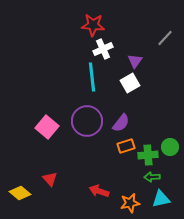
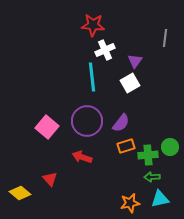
gray line: rotated 36 degrees counterclockwise
white cross: moved 2 px right, 1 px down
red arrow: moved 17 px left, 34 px up
cyan triangle: moved 1 px left
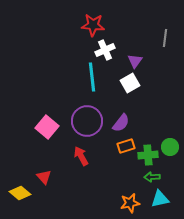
red arrow: moved 1 px left, 1 px up; rotated 42 degrees clockwise
red triangle: moved 6 px left, 2 px up
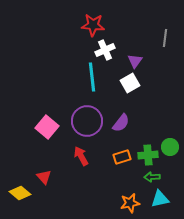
orange rectangle: moved 4 px left, 11 px down
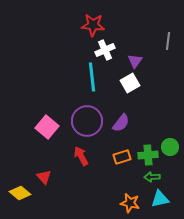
gray line: moved 3 px right, 3 px down
orange star: rotated 24 degrees clockwise
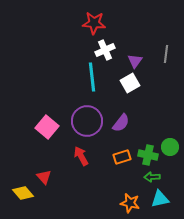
red star: moved 1 px right, 2 px up
gray line: moved 2 px left, 13 px down
green cross: rotated 18 degrees clockwise
yellow diamond: moved 3 px right; rotated 10 degrees clockwise
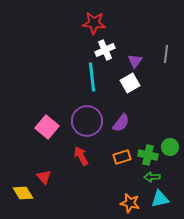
yellow diamond: rotated 10 degrees clockwise
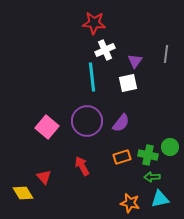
white square: moved 2 px left; rotated 18 degrees clockwise
red arrow: moved 1 px right, 10 px down
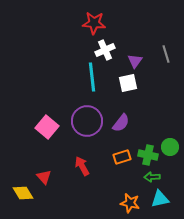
gray line: rotated 24 degrees counterclockwise
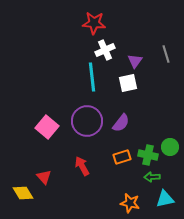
cyan triangle: moved 5 px right
